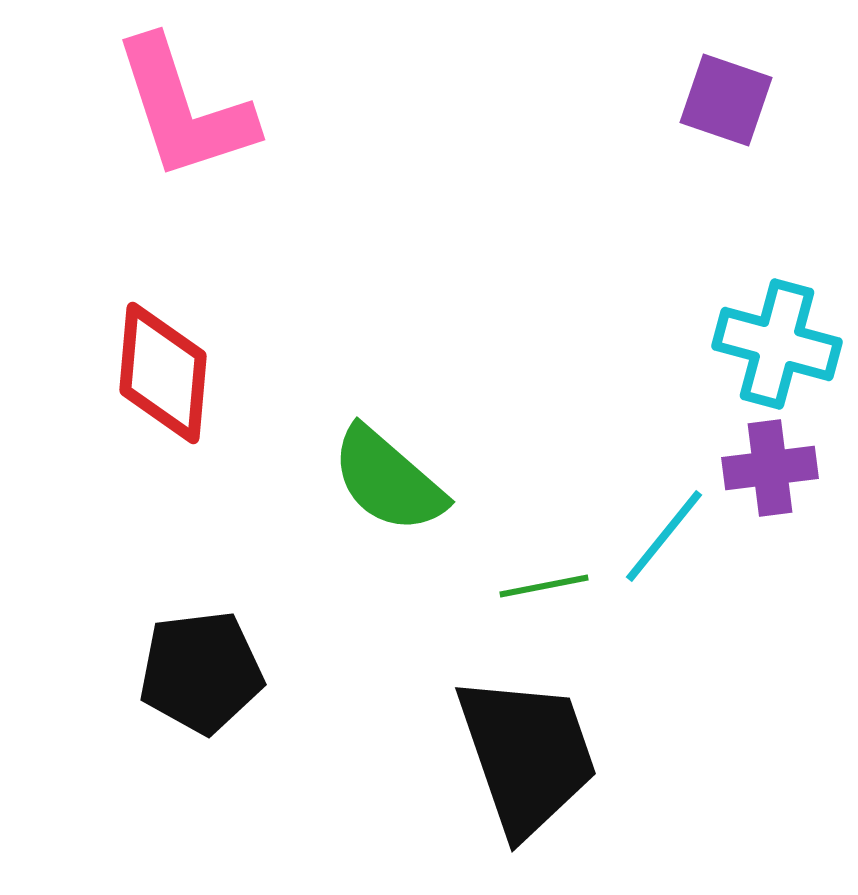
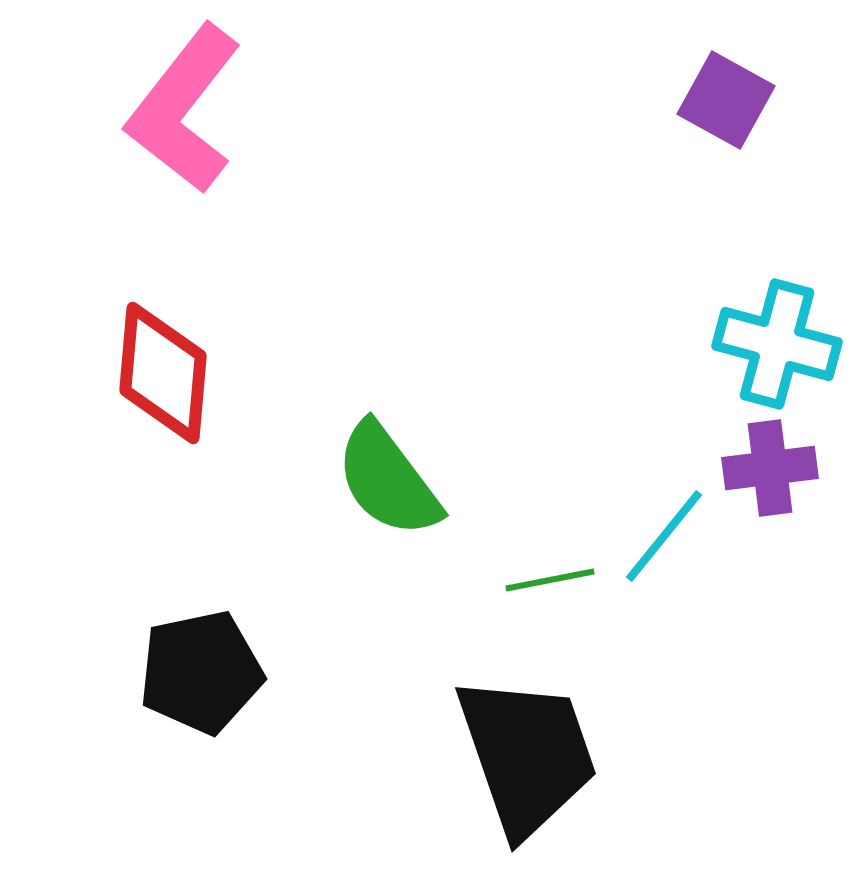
purple square: rotated 10 degrees clockwise
pink L-shape: rotated 56 degrees clockwise
green semicircle: rotated 12 degrees clockwise
green line: moved 6 px right, 6 px up
black pentagon: rotated 5 degrees counterclockwise
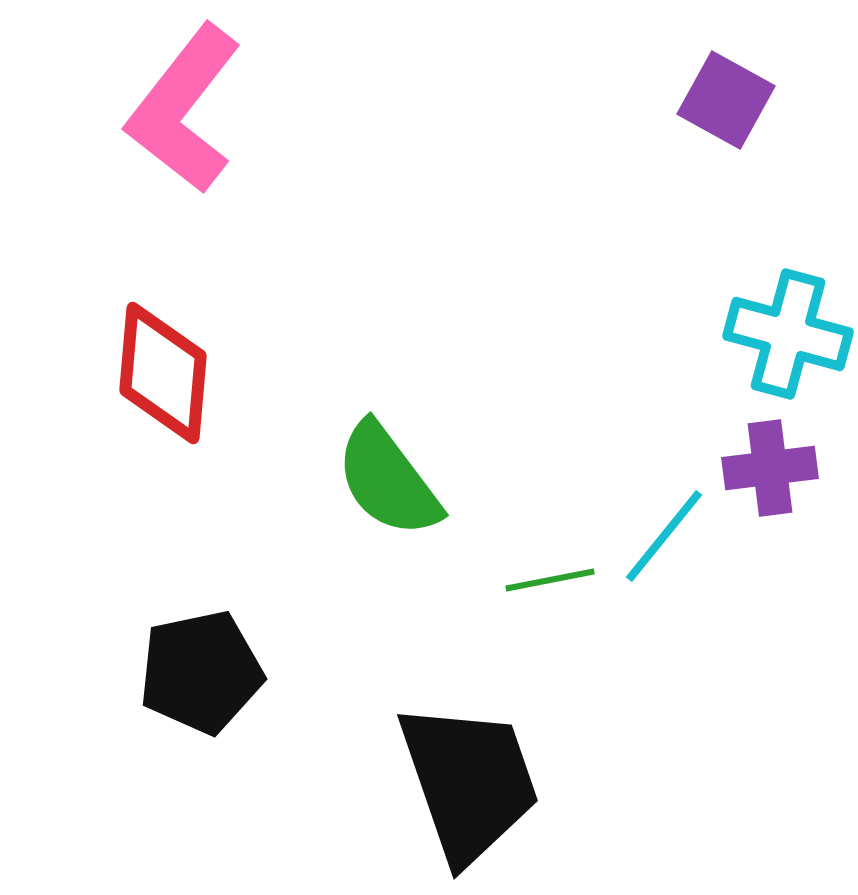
cyan cross: moved 11 px right, 10 px up
black trapezoid: moved 58 px left, 27 px down
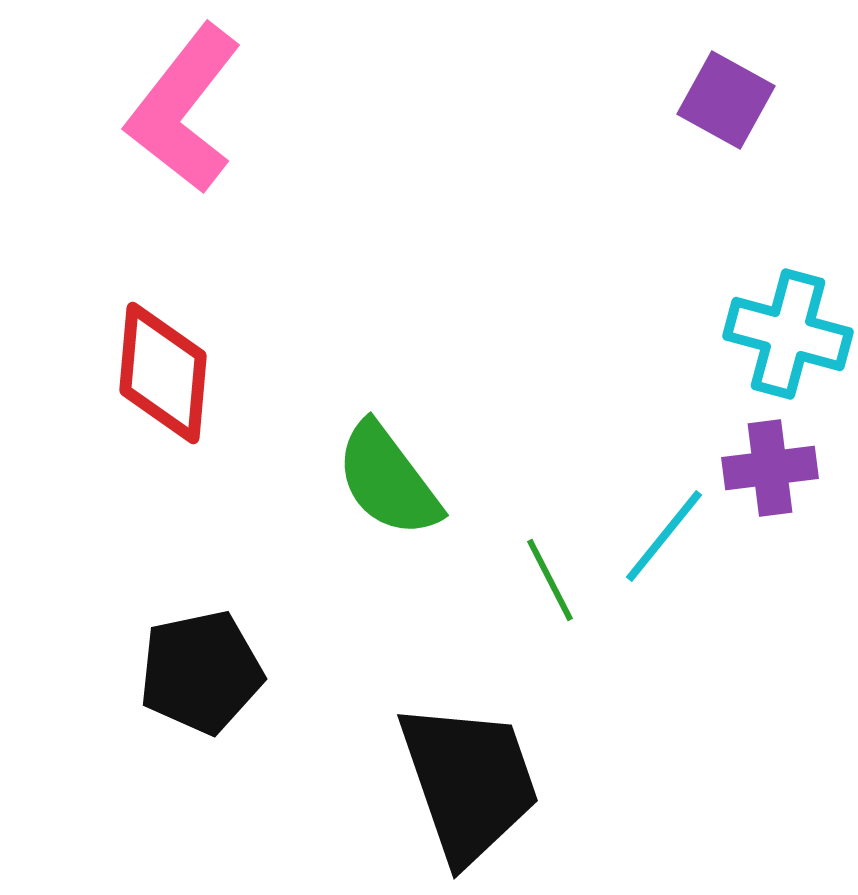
green line: rotated 74 degrees clockwise
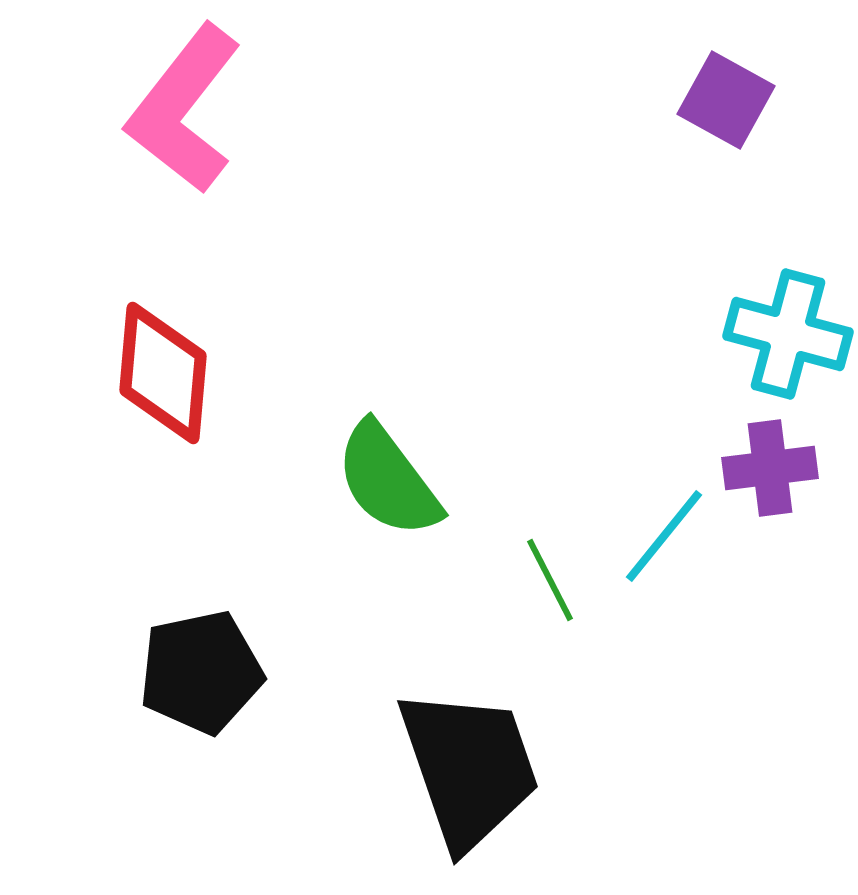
black trapezoid: moved 14 px up
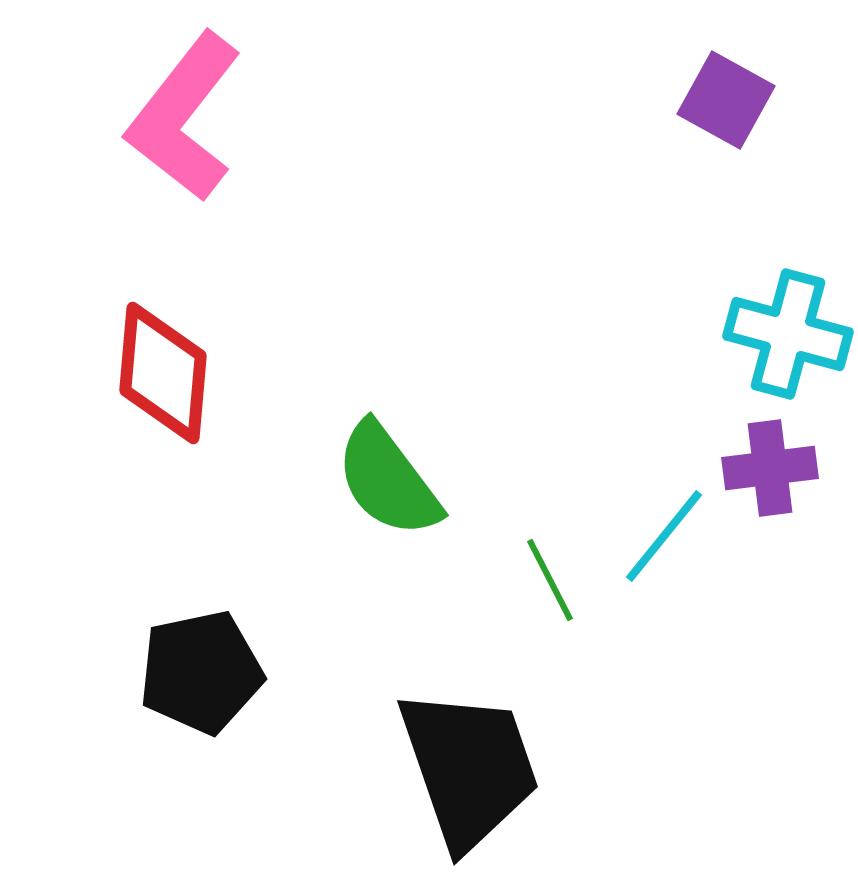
pink L-shape: moved 8 px down
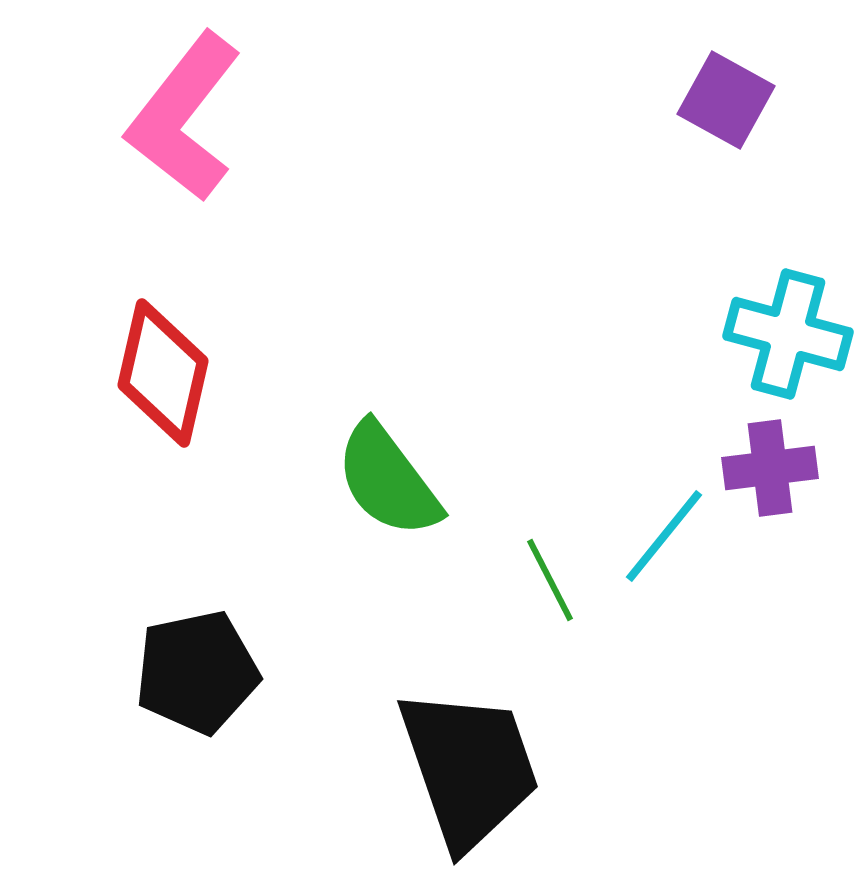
red diamond: rotated 8 degrees clockwise
black pentagon: moved 4 px left
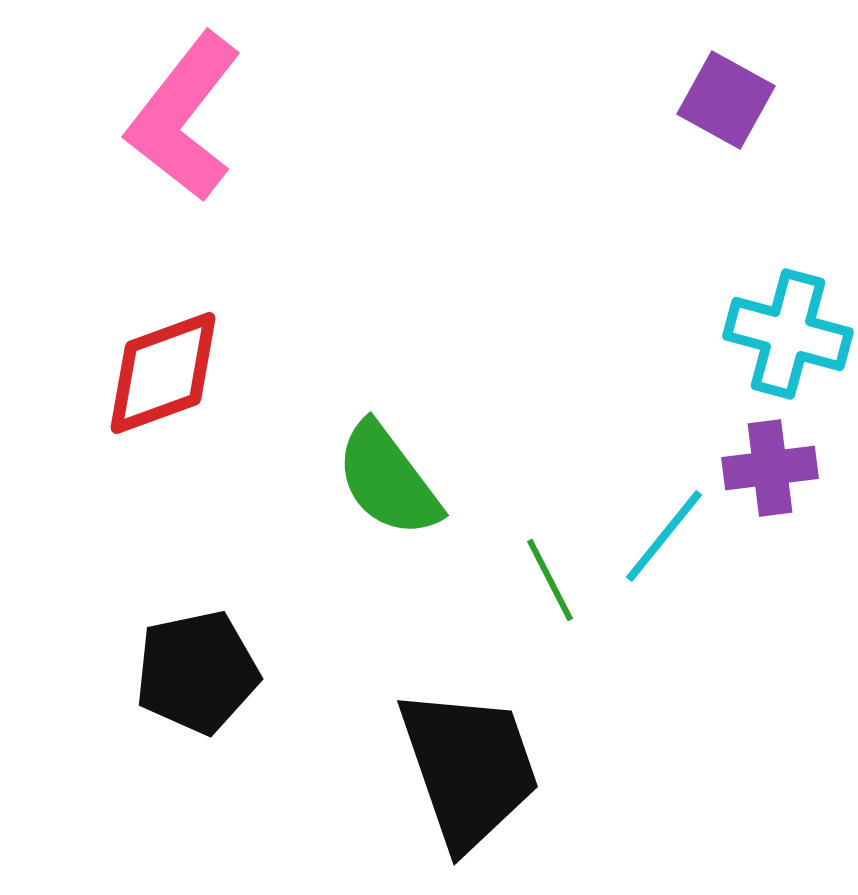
red diamond: rotated 57 degrees clockwise
